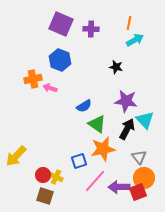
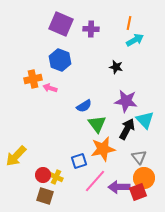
green triangle: rotated 18 degrees clockwise
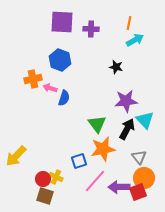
purple square: moved 1 px right, 2 px up; rotated 20 degrees counterclockwise
purple star: rotated 15 degrees counterclockwise
blue semicircle: moved 20 px left, 8 px up; rotated 42 degrees counterclockwise
red circle: moved 4 px down
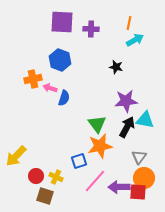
cyan triangle: rotated 36 degrees counterclockwise
black arrow: moved 2 px up
orange star: moved 3 px left, 3 px up
gray triangle: rotated 14 degrees clockwise
red circle: moved 7 px left, 3 px up
red square: rotated 24 degrees clockwise
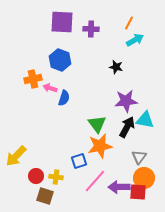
orange line: rotated 16 degrees clockwise
yellow cross: rotated 16 degrees counterclockwise
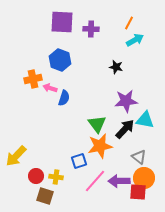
black arrow: moved 2 px left, 2 px down; rotated 15 degrees clockwise
gray triangle: rotated 28 degrees counterclockwise
purple arrow: moved 6 px up
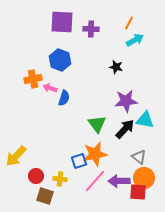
orange star: moved 5 px left, 8 px down
yellow cross: moved 4 px right, 2 px down
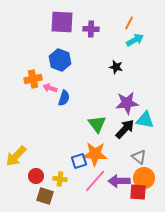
purple star: moved 1 px right, 2 px down
orange star: rotated 15 degrees clockwise
